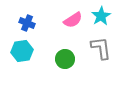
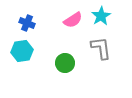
green circle: moved 4 px down
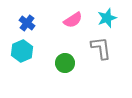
cyan star: moved 6 px right, 2 px down; rotated 12 degrees clockwise
blue cross: rotated 14 degrees clockwise
cyan hexagon: rotated 15 degrees counterclockwise
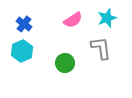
blue cross: moved 3 px left, 1 px down
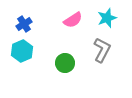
blue cross: rotated 21 degrees clockwise
gray L-shape: moved 1 px right, 2 px down; rotated 35 degrees clockwise
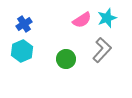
pink semicircle: moved 9 px right
gray L-shape: rotated 15 degrees clockwise
green circle: moved 1 px right, 4 px up
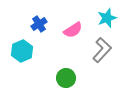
pink semicircle: moved 9 px left, 10 px down
blue cross: moved 15 px right
green circle: moved 19 px down
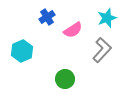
blue cross: moved 8 px right, 7 px up
green circle: moved 1 px left, 1 px down
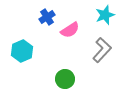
cyan star: moved 2 px left, 3 px up
pink semicircle: moved 3 px left
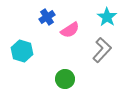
cyan star: moved 2 px right, 2 px down; rotated 18 degrees counterclockwise
cyan hexagon: rotated 20 degrees counterclockwise
